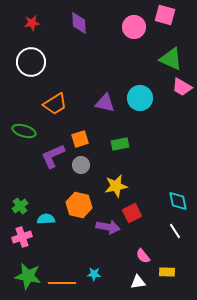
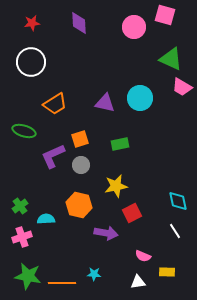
purple arrow: moved 2 px left, 6 px down
pink semicircle: rotated 28 degrees counterclockwise
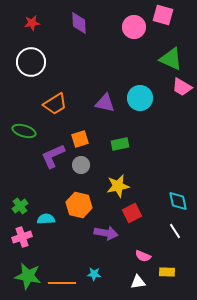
pink square: moved 2 px left
yellow star: moved 2 px right
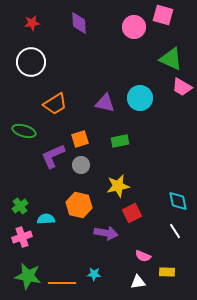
green rectangle: moved 3 px up
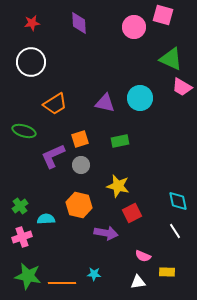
yellow star: rotated 25 degrees clockwise
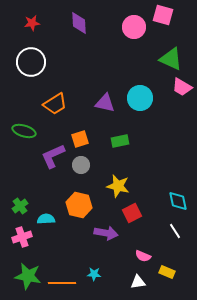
yellow rectangle: rotated 21 degrees clockwise
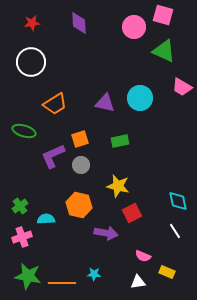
green triangle: moved 7 px left, 8 px up
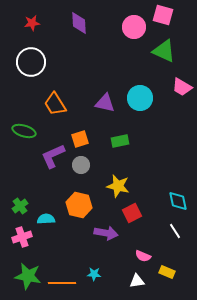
orange trapezoid: rotated 90 degrees clockwise
white triangle: moved 1 px left, 1 px up
